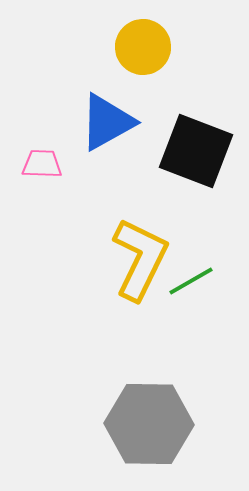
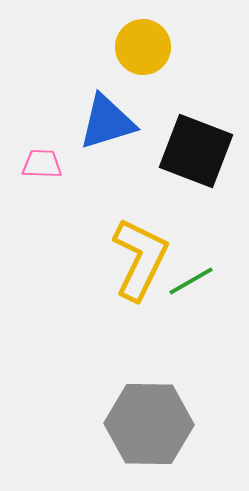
blue triangle: rotated 12 degrees clockwise
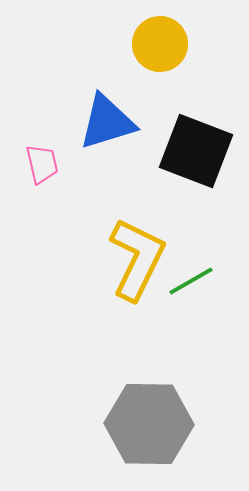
yellow circle: moved 17 px right, 3 px up
pink trapezoid: rotated 75 degrees clockwise
yellow L-shape: moved 3 px left
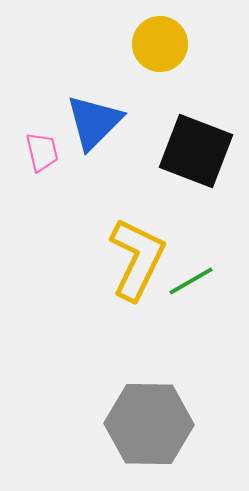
blue triangle: moved 13 px left; rotated 28 degrees counterclockwise
pink trapezoid: moved 12 px up
